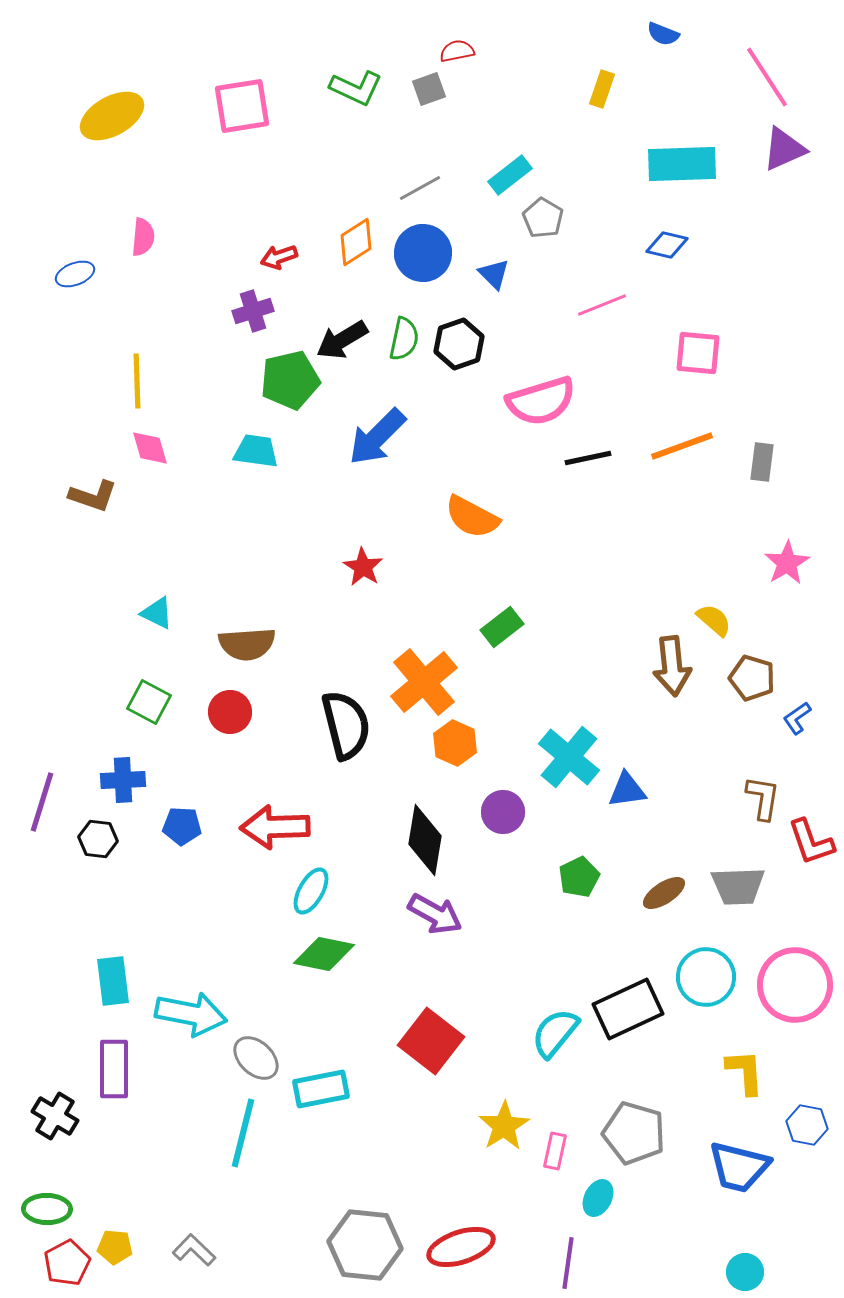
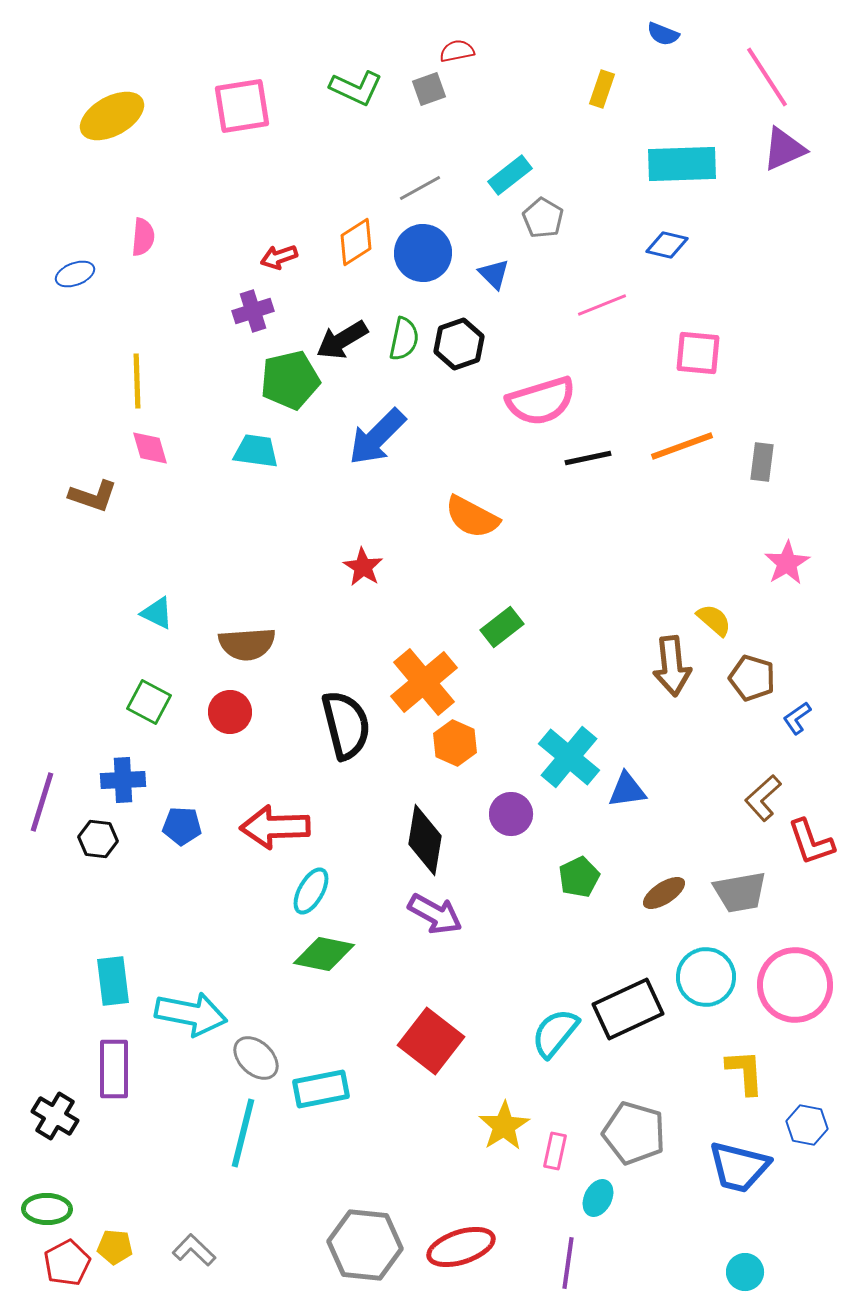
brown L-shape at (763, 798): rotated 141 degrees counterclockwise
purple circle at (503, 812): moved 8 px right, 2 px down
gray trapezoid at (738, 886): moved 2 px right, 6 px down; rotated 8 degrees counterclockwise
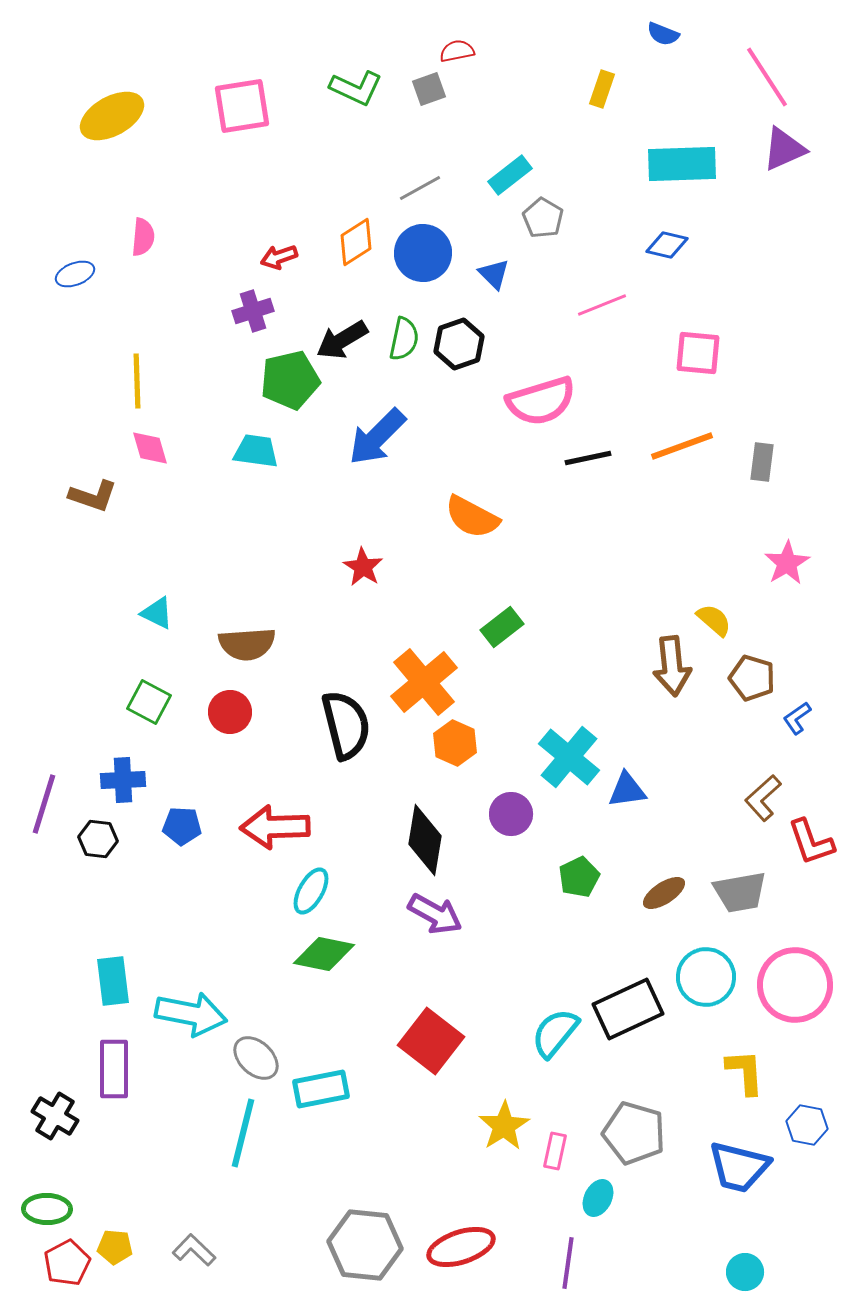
purple line at (42, 802): moved 2 px right, 2 px down
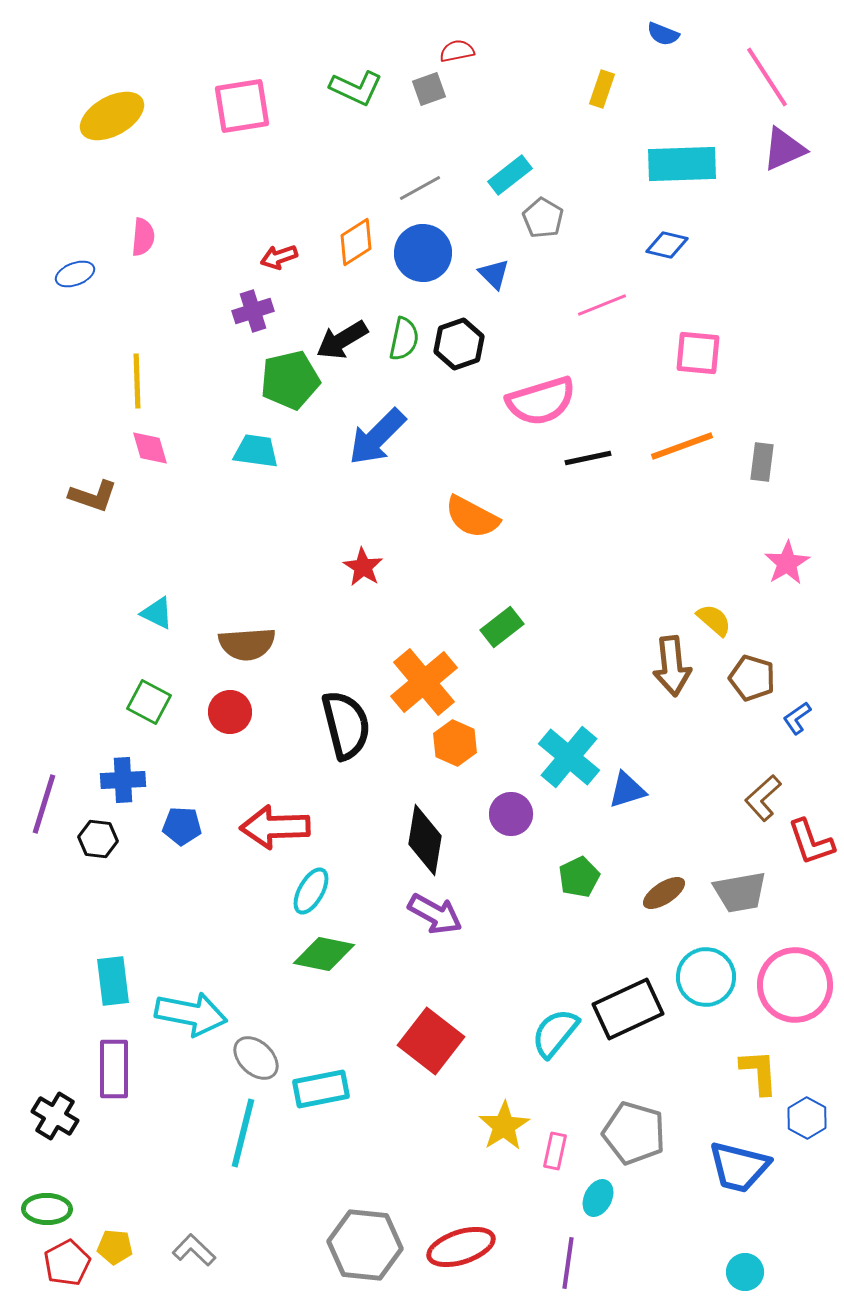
blue triangle at (627, 790): rotated 9 degrees counterclockwise
yellow L-shape at (745, 1072): moved 14 px right
blue hexagon at (807, 1125): moved 7 px up; rotated 18 degrees clockwise
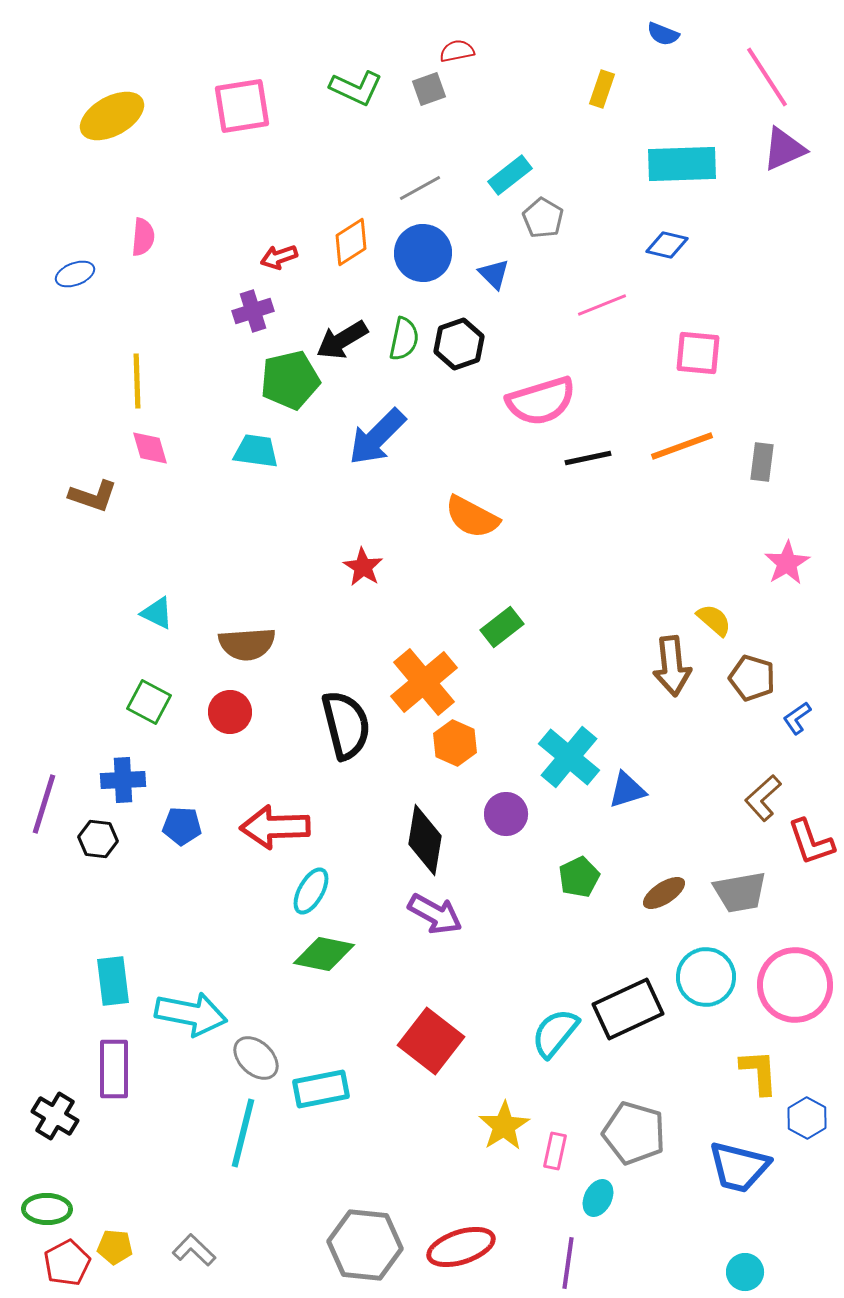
orange diamond at (356, 242): moved 5 px left
purple circle at (511, 814): moved 5 px left
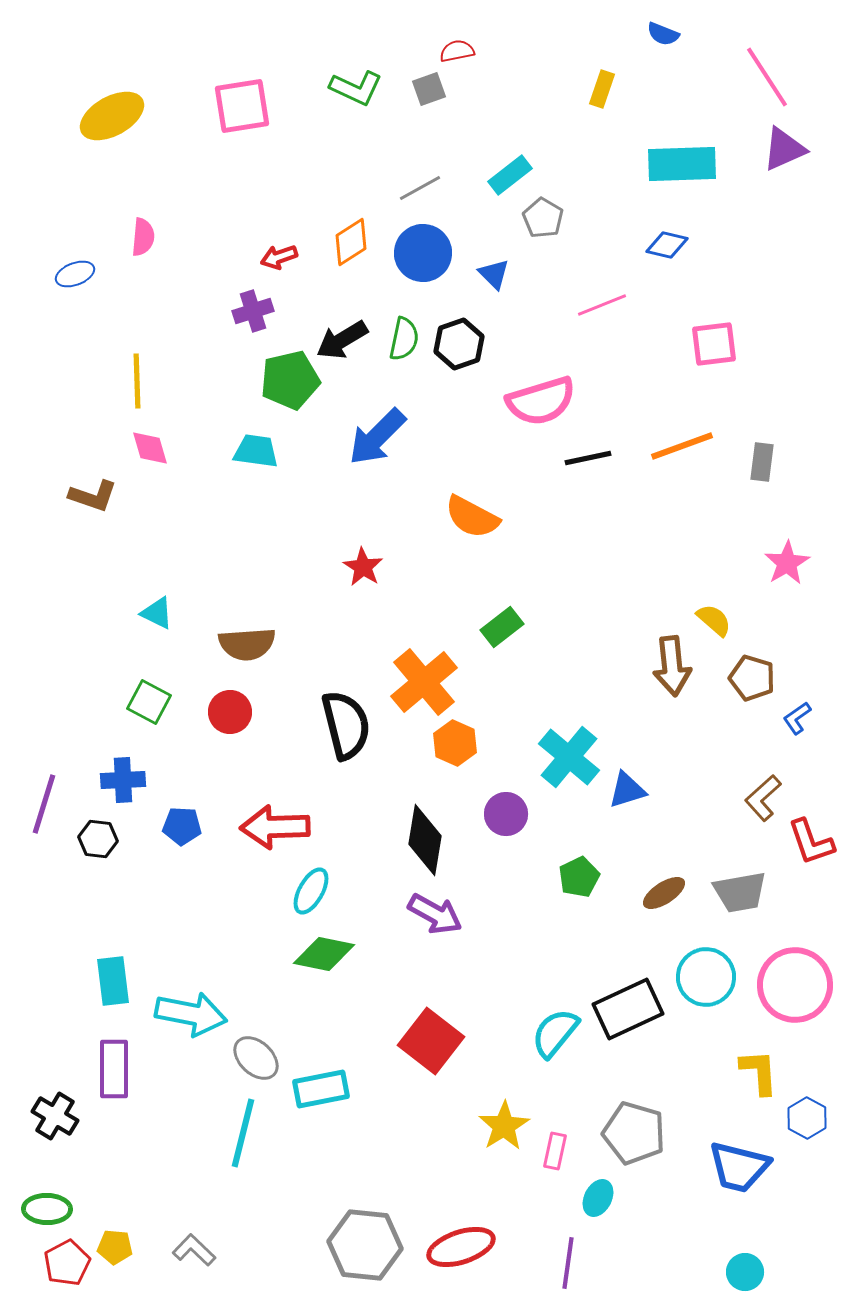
pink square at (698, 353): moved 16 px right, 9 px up; rotated 12 degrees counterclockwise
